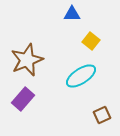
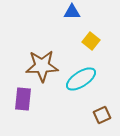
blue triangle: moved 2 px up
brown star: moved 15 px right, 6 px down; rotated 20 degrees clockwise
cyan ellipse: moved 3 px down
purple rectangle: rotated 35 degrees counterclockwise
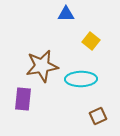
blue triangle: moved 6 px left, 2 px down
brown star: rotated 8 degrees counterclockwise
cyan ellipse: rotated 32 degrees clockwise
brown square: moved 4 px left, 1 px down
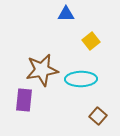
yellow square: rotated 12 degrees clockwise
brown star: moved 4 px down
purple rectangle: moved 1 px right, 1 px down
brown square: rotated 24 degrees counterclockwise
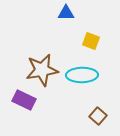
blue triangle: moved 1 px up
yellow square: rotated 30 degrees counterclockwise
cyan ellipse: moved 1 px right, 4 px up
purple rectangle: rotated 70 degrees counterclockwise
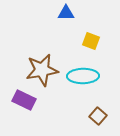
cyan ellipse: moved 1 px right, 1 px down
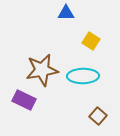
yellow square: rotated 12 degrees clockwise
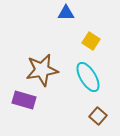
cyan ellipse: moved 5 px right, 1 px down; rotated 60 degrees clockwise
purple rectangle: rotated 10 degrees counterclockwise
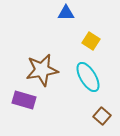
brown square: moved 4 px right
